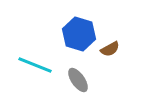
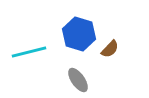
brown semicircle: rotated 18 degrees counterclockwise
cyan line: moved 6 px left, 13 px up; rotated 36 degrees counterclockwise
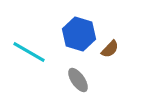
cyan line: rotated 44 degrees clockwise
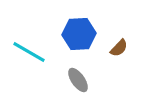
blue hexagon: rotated 20 degrees counterclockwise
brown semicircle: moved 9 px right, 1 px up
